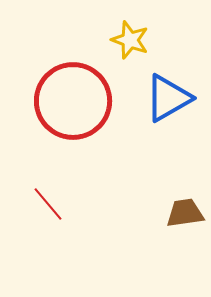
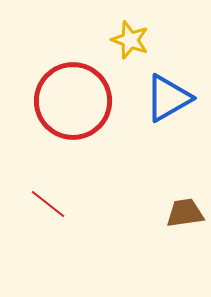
red line: rotated 12 degrees counterclockwise
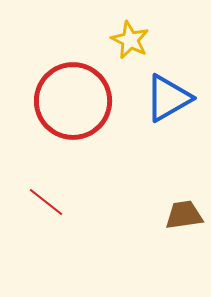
yellow star: rotated 6 degrees clockwise
red line: moved 2 px left, 2 px up
brown trapezoid: moved 1 px left, 2 px down
